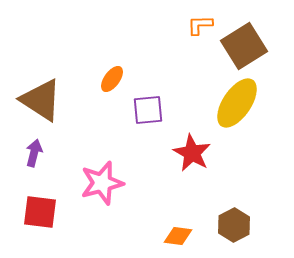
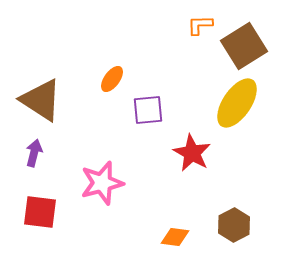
orange diamond: moved 3 px left, 1 px down
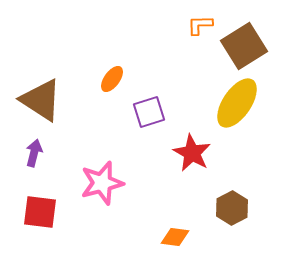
purple square: moved 1 px right, 2 px down; rotated 12 degrees counterclockwise
brown hexagon: moved 2 px left, 17 px up
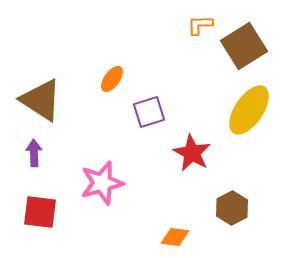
yellow ellipse: moved 12 px right, 7 px down
purple arrow: rotated 16 degrees counterclockwise
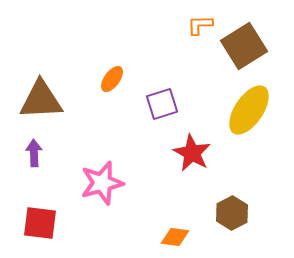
brown triangle: rotated 36 degrees counterclockwise
purple square: moved 13 px right, 8 px up
brown hexagon: moved 5 px down
red square: moved 11 px down
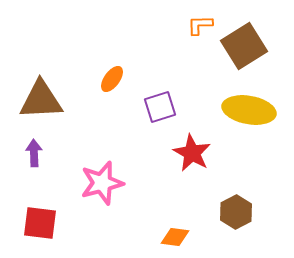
purple square: moved 2 px left, 3 px down
yellow ellipse: rotated 66 degrees clockwise
brown hexagon: moved 4 px right, 1 px up
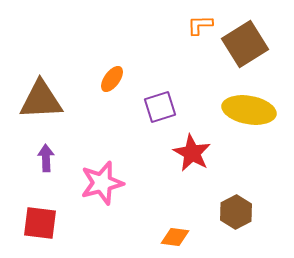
brown square: moved 1 px right, 2 px up
purple arrow: moved 12 px right, 5 px down
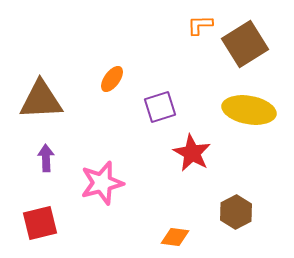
red square: rotated 21 degrees counterclockwise
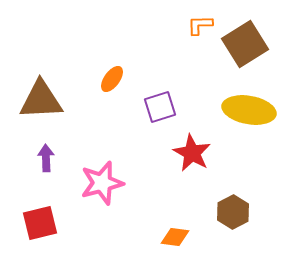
brown hexagon: moved 3 px left
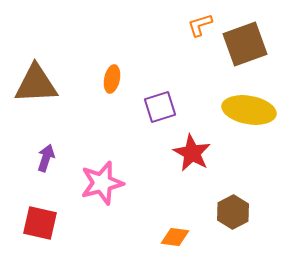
orange L-shape: rotated 16 degrees counterclockwise
brown square: rotated 12 degrees clockwise
orange ellipse: rotated 24 degrees counterclockwise
brown triangle: moved 5 px left, 16 px up
purple arrow: rotated 20 degrees clockwise
red square: rotated 27 degrees clockwise
